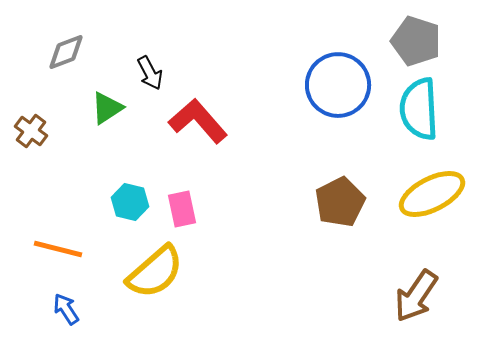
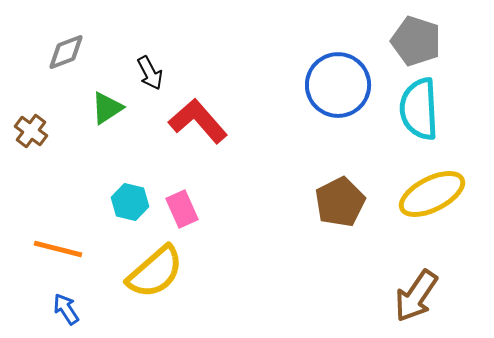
pink rectangle: rotated 12 degrees counterclockwise
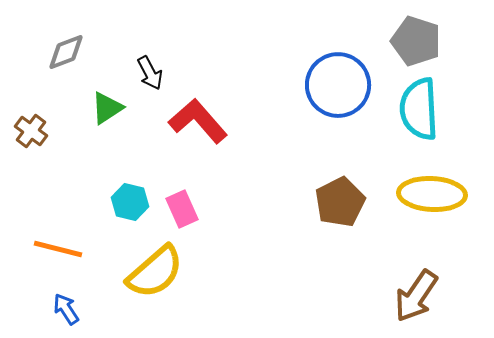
yellow ellipse: rotated 30 degrees clockwise
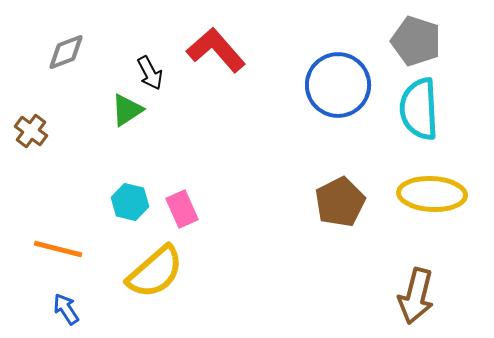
green triangle: moved 20 px right, 2 px down
red L-shape: moved 18 px right, 71 px up
brown arrow: rotated 20 degrees counterclockwise
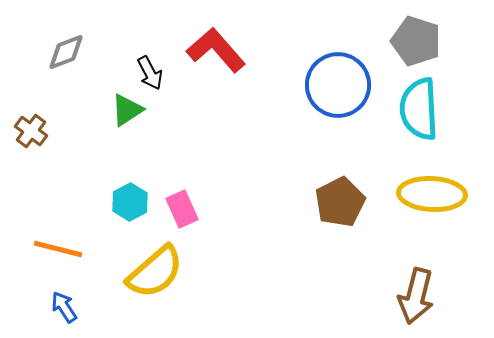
cyan hexagon: rotated 18 degrees clockwise
blue arrow: moved 2 px left, 2 px up
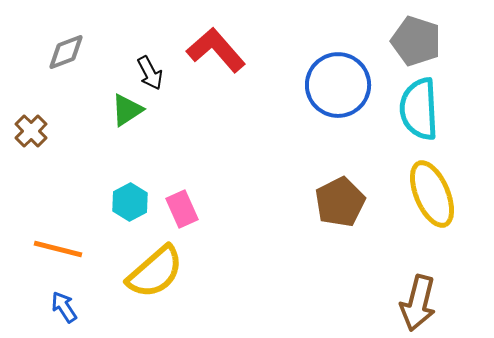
brown cross: rotated 8 degrees clockwise
yellow ellipse: rotated 64 degrees clockwise
brown arrow: moved 2 px right, 7 px down
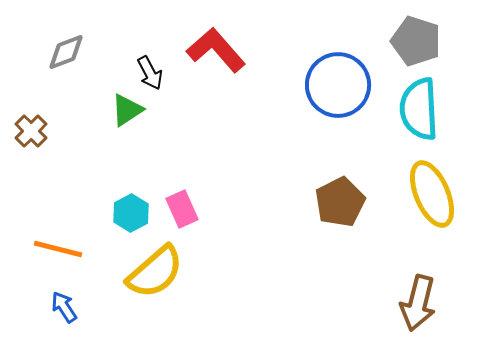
cyan hexagon: moved 1 px right, 11 px down
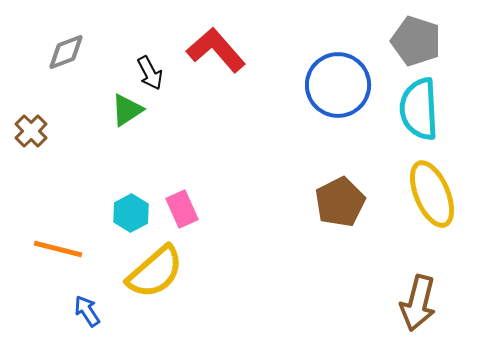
blue arrow: moved 23 px right, 4 px down
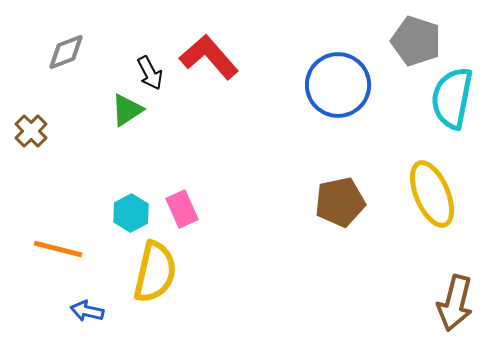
red L-shape: moved 7 px left, 7 px down
cyan semicircle: moved 33 px right, 11 px up; rotated 14 degrees clockwise
brown pentagon: rotated 15 degrees clockwise
yellow semicircle: rotated 36 degrees counterclockwise
brown arrow: moved 37 px right
blue arrow: rotated 44 degrees counterclockwise
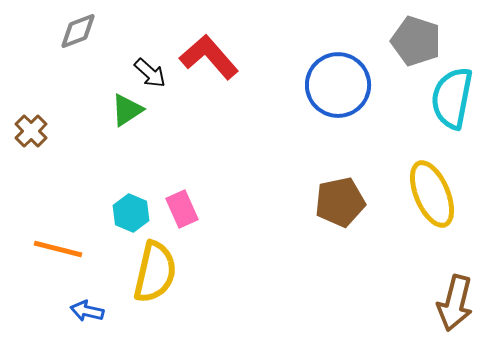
gray diamond: moved 12 px right, 21 px up
black arrow: rotated 20 degrees counterclockwise
cyan hexagon: rotated 9 degrees counterclockwise
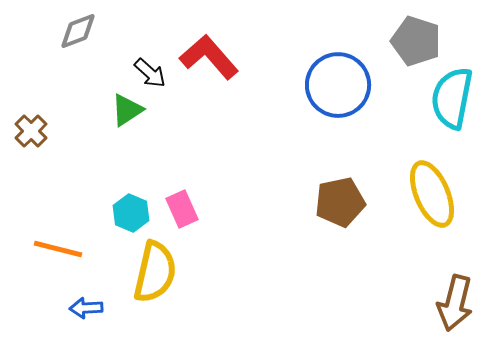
blue arrow: moved 1 px left, 3 px up; rotated 16 degrees counterclockwise
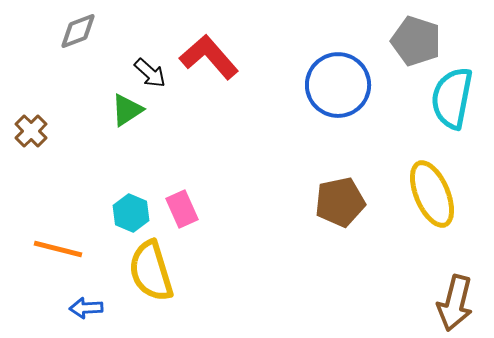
yellow semicircle: moved 4 px left, 1 px up; rotated 150 degrees clockwise
